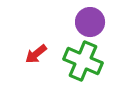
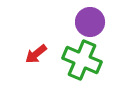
green cross: moved 1 px left, 1 px up
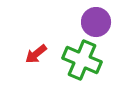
purple circle: moved 6 px right
